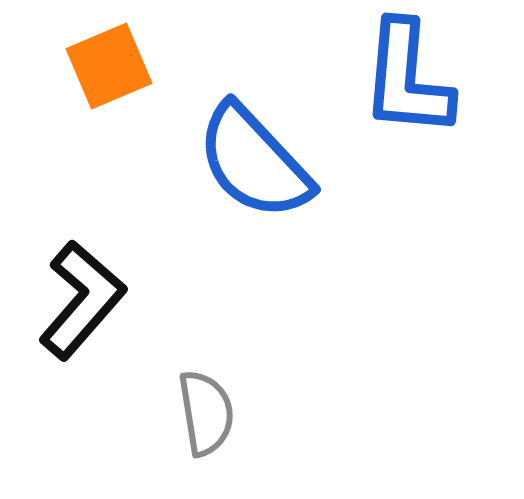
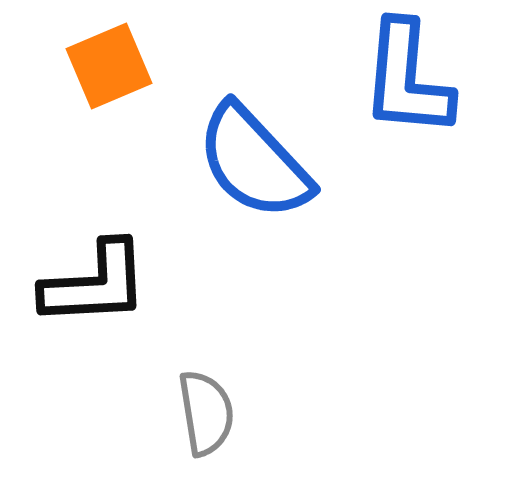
black L-shape: moved 13 px right, 16 px up; rotated 46 degrees clockwise
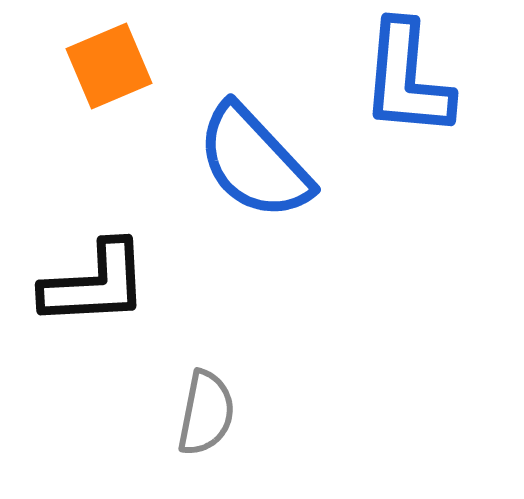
gray semicircle: rotated 20 degrees clockwise
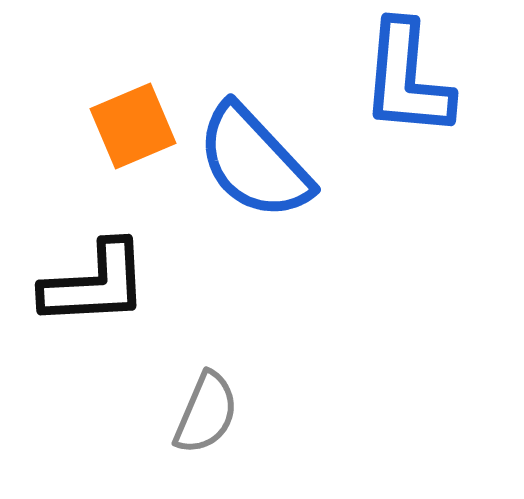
orange square: moved 24 px right, 60 px down
gray semicircle: rotated 12 degrees clockwise
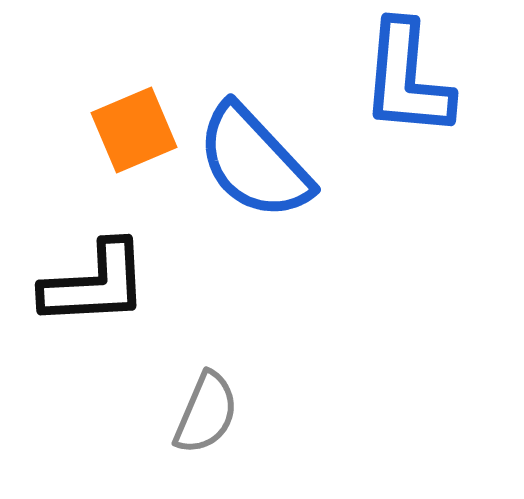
orange square: moved 1 px right, 4 px down
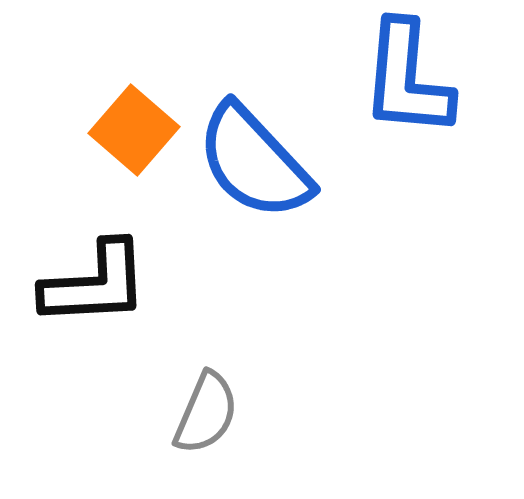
orange square: rotated 26 degrees counterclockwise
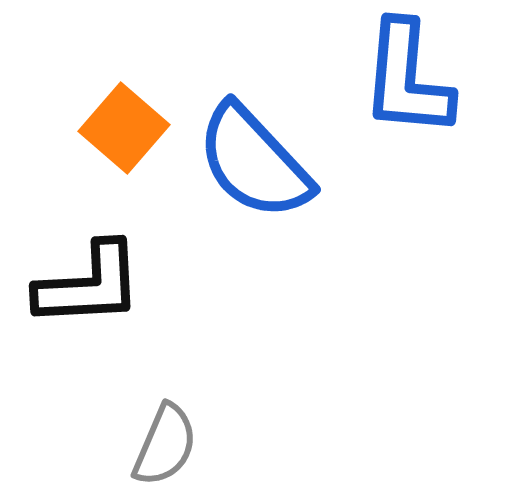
orange square: moved 10 px left, 2 px up
black L-shape: moved 6 px left, 1 px down
gray semicircle: moved 41 px left, 32 px down
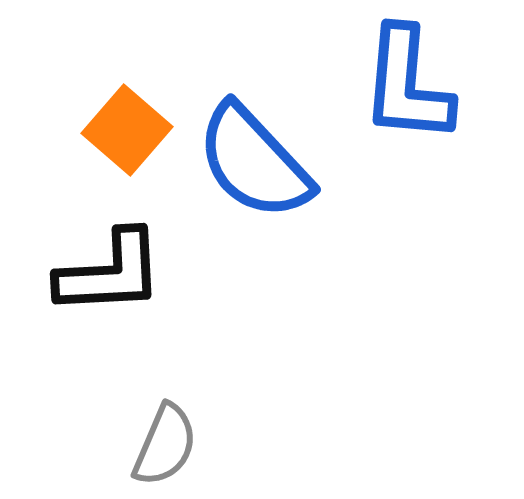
blue L-shape: moved 6 px down
orange square: moved 3 px right, 2 px down
black L-shape: moved 21 px right, 12 px up
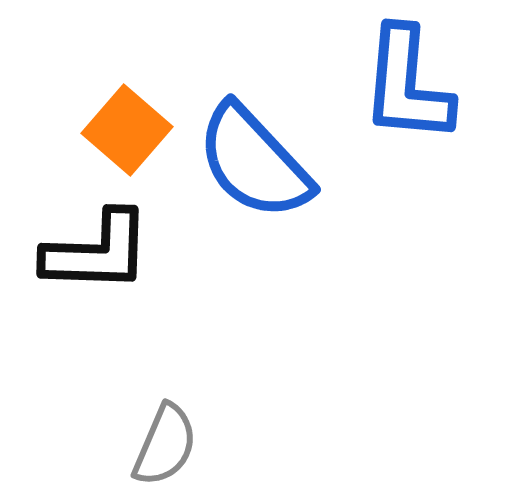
black L-shape: moved 13 px left, 21 px up; rotated 5 degrees clockwise
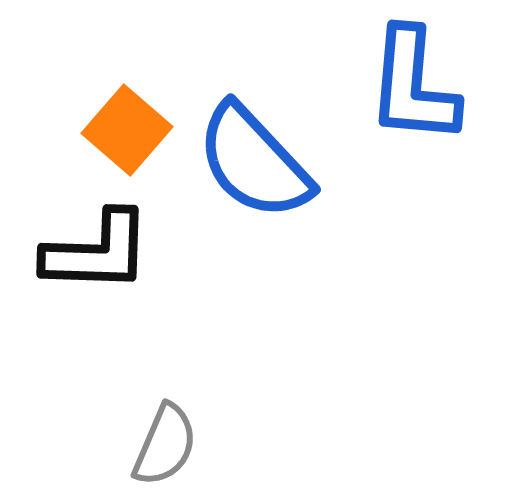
blue L-shape: moved 6 px right, 1 px down
